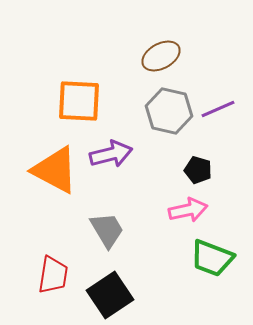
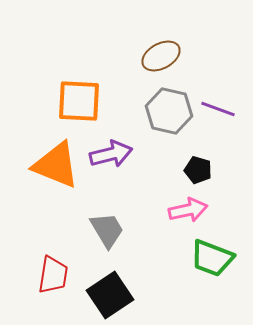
purple line: rotated 44 degrees clockwise
orange triangle: moved 1 px right, 5 px up; rotated 6 degrees counterclockwise
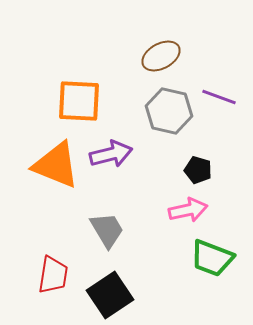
purple line: moved 1 px right, 12 px up
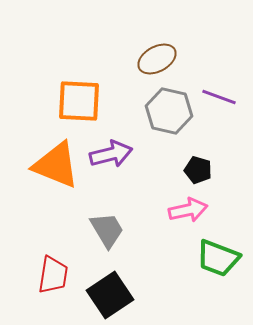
brown ellipse: moved 4 px left, 3 px down
green trapezoid: moved 6 px right
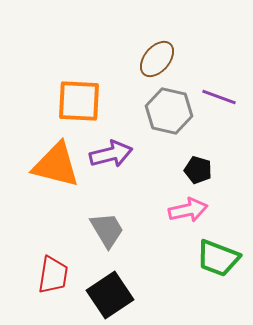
brown ellipse: rotated 21 degrees counterclockwise
orange triangle: rotated 8 degrees counterclockwise
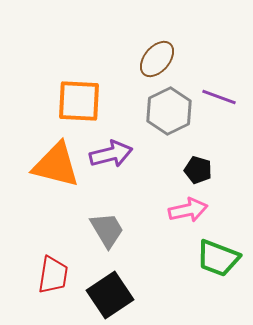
gray hexagon: rotated 21 degrees clockwise
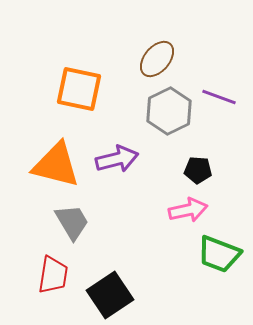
orange square: moved 12 px up; rotated 9 degrees clockwise
purple arrow: moved 6 px right, 5 px down
black pentagon: rotated 12 degrees counterclockwise
gray trapezoid: moved 35 px left, 8 px up
green trapezoid: moved 1 px right, 4 px up
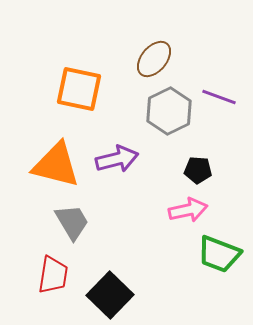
brown ellipse: moved 3 px left
black square: rotated 12 degrees counterclockwise
